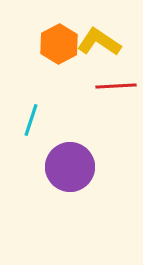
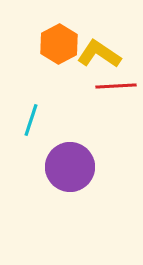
yellow L-shape: moved 12 px down
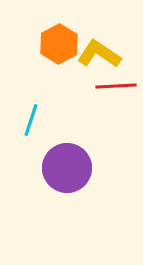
purple circle: moved 3 px left, 1 px down
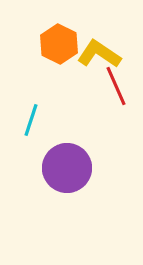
orange hexagon: rotated 6 degrees counterclockwise
red line: rotated 69 degrees clockwise
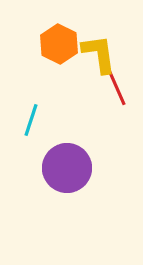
yellow L-shape: rotated 48 degrees clockwise
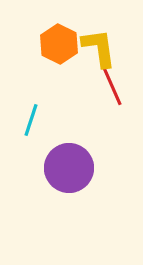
yellow L-shape: moved 6 px up
red line: moved 4 px left
purple circle: moved 2 px right
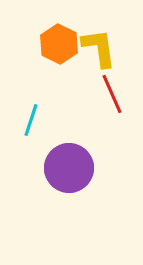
red line: moved 8 px down
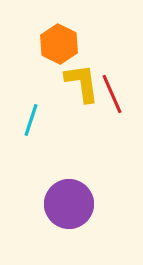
yellow L-shape: moved 17 px left, 35 px down
purple circle: moved 36 px down
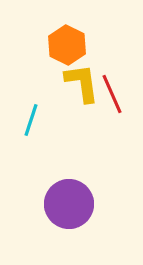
orange hexagon: moved 8 px right, 1 px down
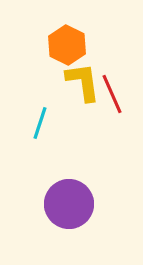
yellow L-shape: moved 1 px right, 1 px up
cyan line: moved 9 px right, 3 px down
